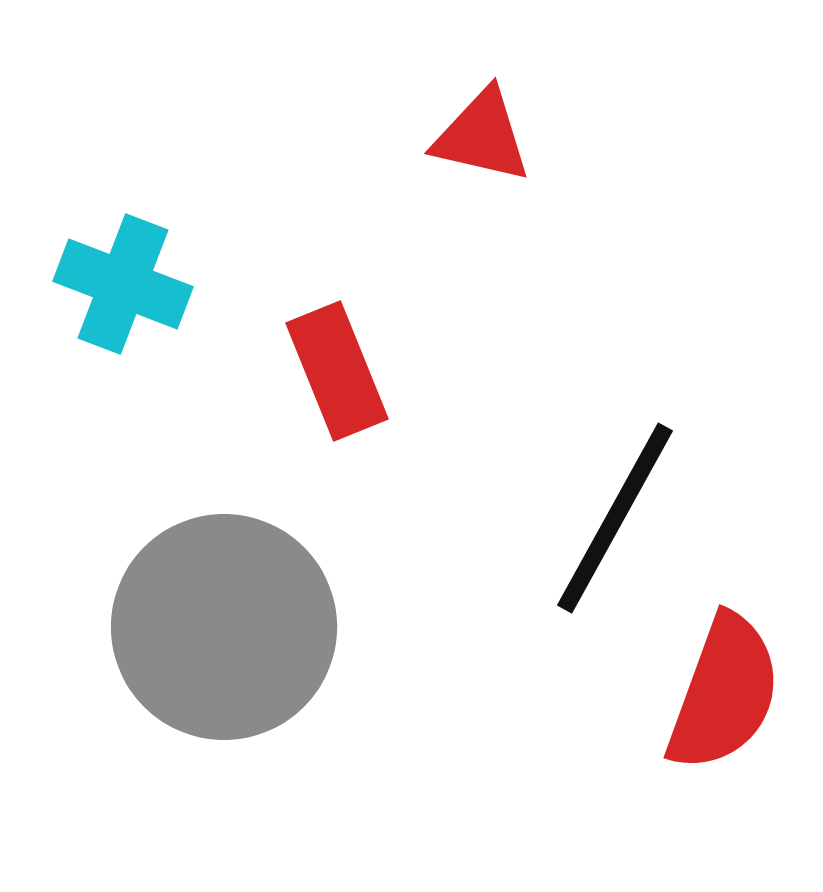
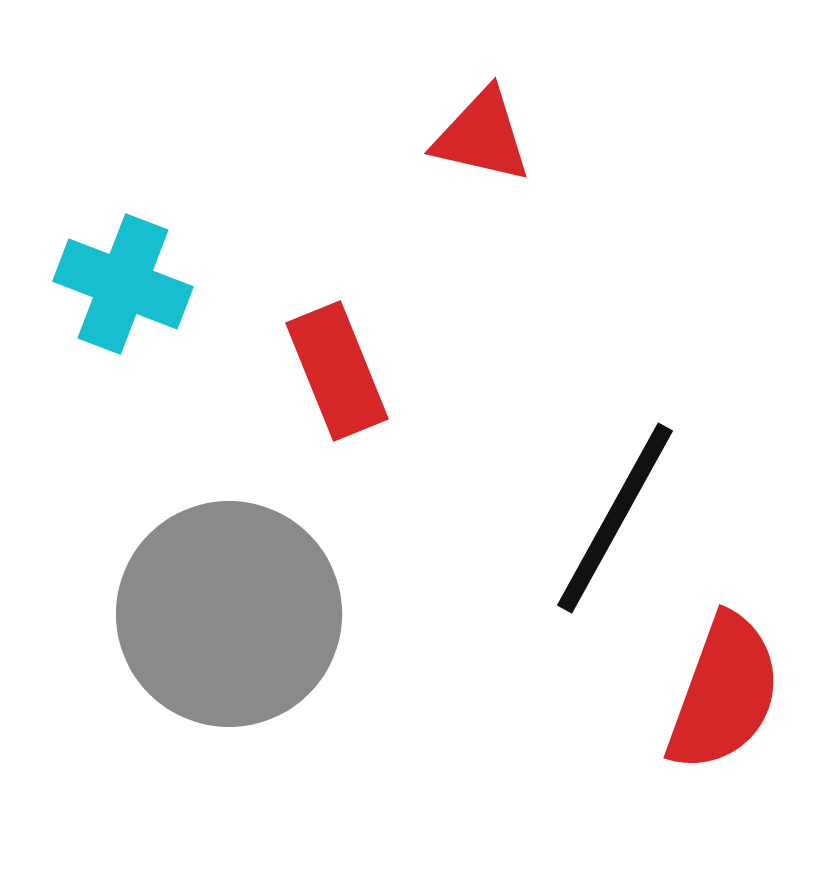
gray circle: moved 5 px right, 13 px up
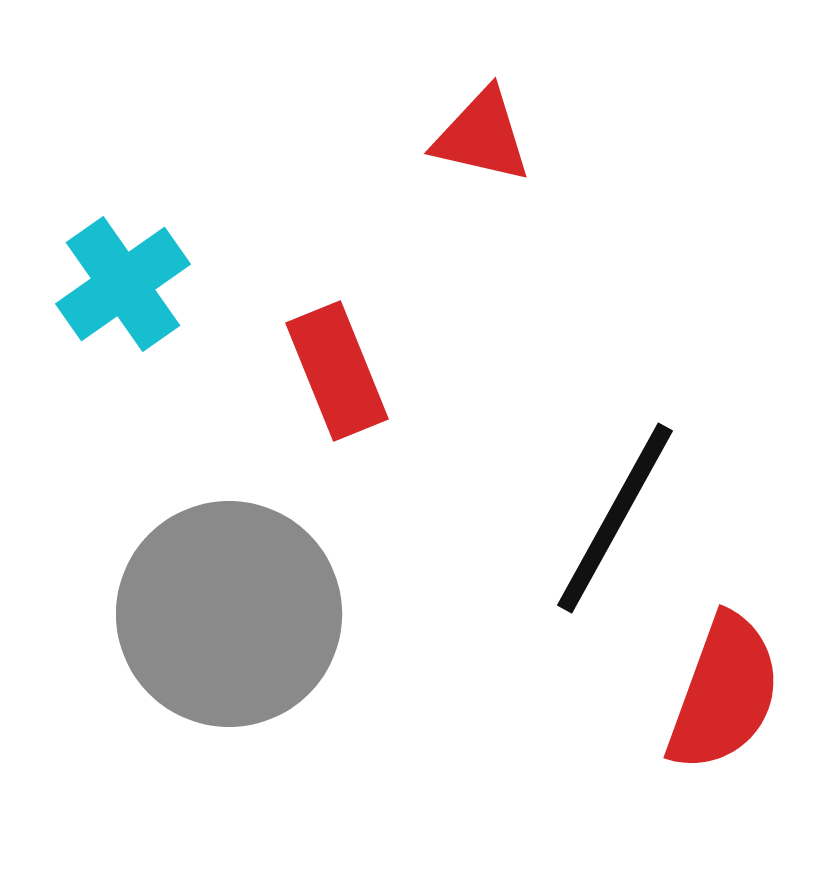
cyan cross: rotated 34 degrees clockwise
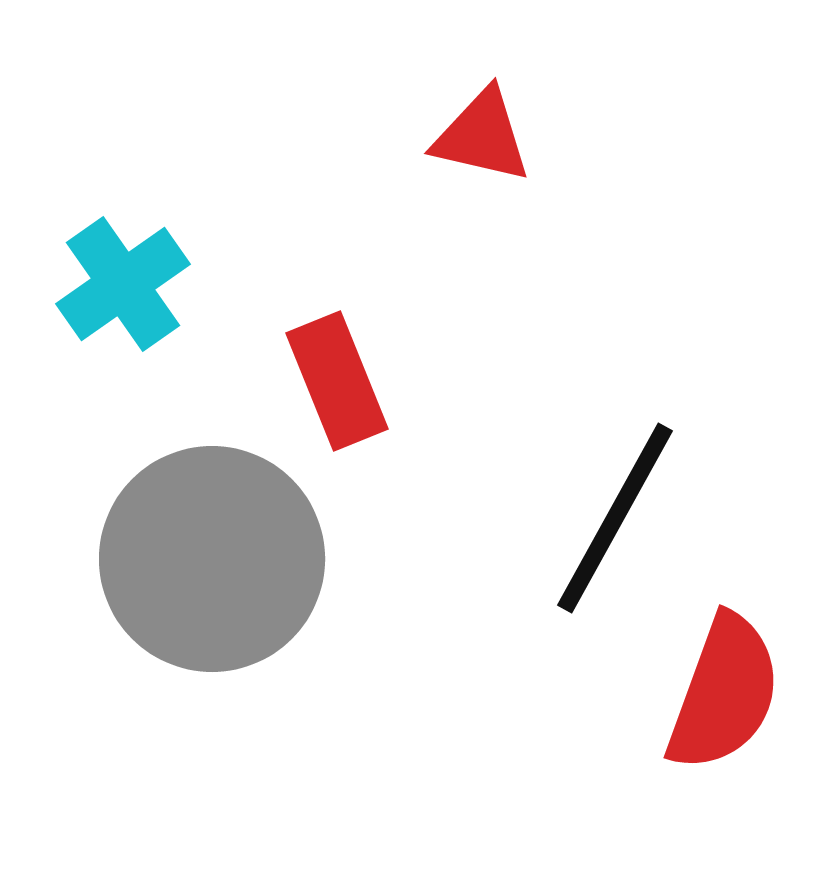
red rectangle: moved 10 px down
gray circle: moved 17 px left, 55 px up
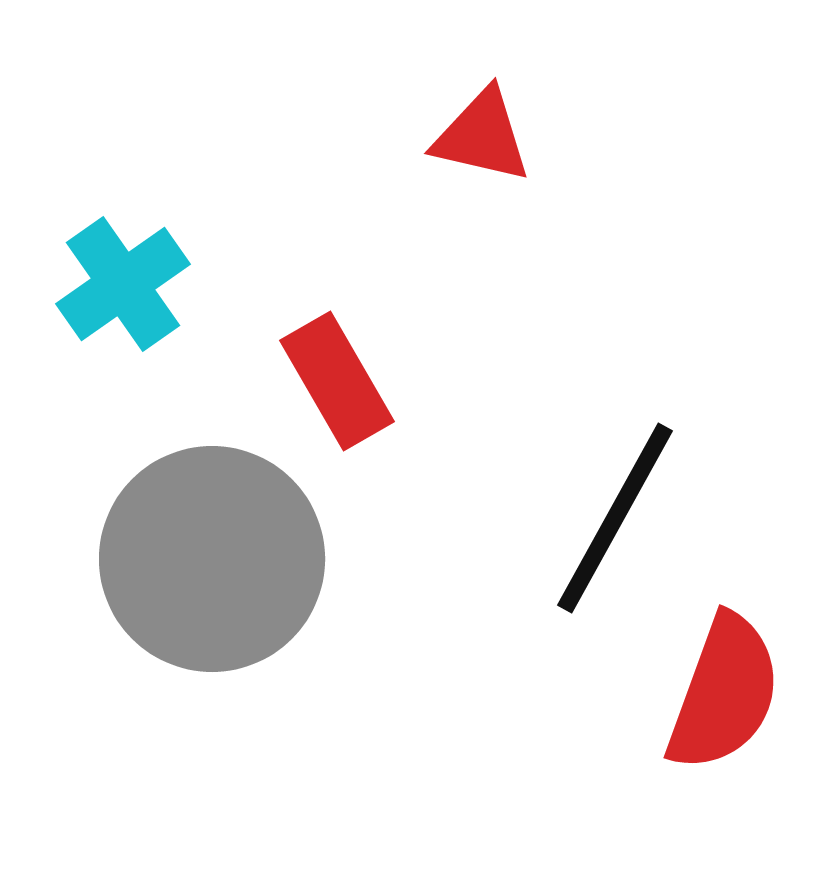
red rectangle: rotated 8 degrees counterclockwise
